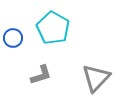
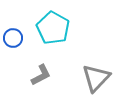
gray L-shape: rotated 10 degrees counterclockwise
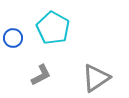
gray triangle: rotated 12 degrees clockwise
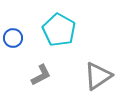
cyan pentagon: moved 6 px right, 2 px down
gray triangle: moved 2 px right, 2 px up
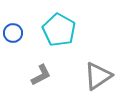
blue circle: moved 5 px up
